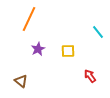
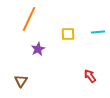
cyan line: rotated 56 degrees counterclockwise
yellow square: moved 17 px up
brown triangle: rotated 24 degrees clockwise
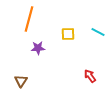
orange line: rotated 10 degrees counterclockwise
cyan line: rotated 32 degrees clockwise
purple star: moved 1 px up; rotated 24 degrees clockwise
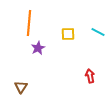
orange line: moved 4 px down; rotated 10 degrees counterclockwise
purple star: rotated 24 degrees counterclockwise
red arrow: rotated 24 degrees clockwise
brown triangle: moved 6 px down
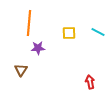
yellow square: moved 1 px right, 1 px up
purple star: rotated 24 degrees clockwise
red arrow: moved 6 px down
brown triangle: moved 17 px up
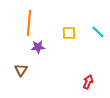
cyan line: rotated 16 degrees clockwise
purple star: moved 1 px up
red arrow: moved 2 px left; rotated 32 degrees clockwise
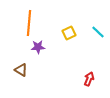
yellow square: rotated 24 degrees counterclockwise
brown triangle: rotated 32 degrees counterclockwise
red arrow: moved 1 px right, 3 px up
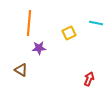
cyan line: moved 2 px left, 9 px up; rotated 32 degrees counterclockwise
purple star: moved 1 px right, 1 px down
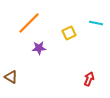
orange line: rotated 40 degrees clockwise
brown triangle: moved 10 px left, 7 px down
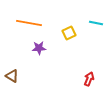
orange line: rotated 55 degrees clockwise
brown triangle: moved 1 px right, 1 px up
